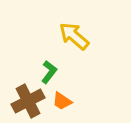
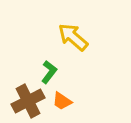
yellow arrow: moved 1 px left, 1 px down
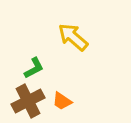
green L-shape: moved 15 px left, 4 px up; rotated 25 degrees clockwise
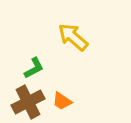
brown cross: moved 1 px down
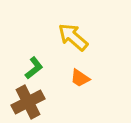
green L-shape: rotated 10 degrees counterclockwise
orange trapezoid: moved 18 px right, 23 px up
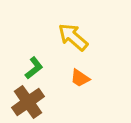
brown cross: rotated 8 degrees counterclockwise
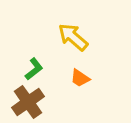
green L-shape: moved 1 px down
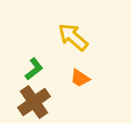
brown cross: moved 6 px right
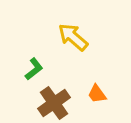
orange trapezoid: moved 17 px right, 16 px down; rotated 20 degrees clockwise
brown cross: moved 20 px right, 1 px down
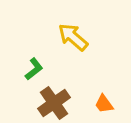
orange trapezoid: moved 7 px right, 10 px down
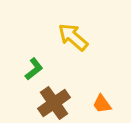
orange trapezoid: moved 2 px left
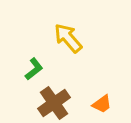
yellow arrow: moved 5 px left, 1 px down; rotated 8 degrees clockwise
orange trapezoid: rotated 90 degrees counterclockwise
